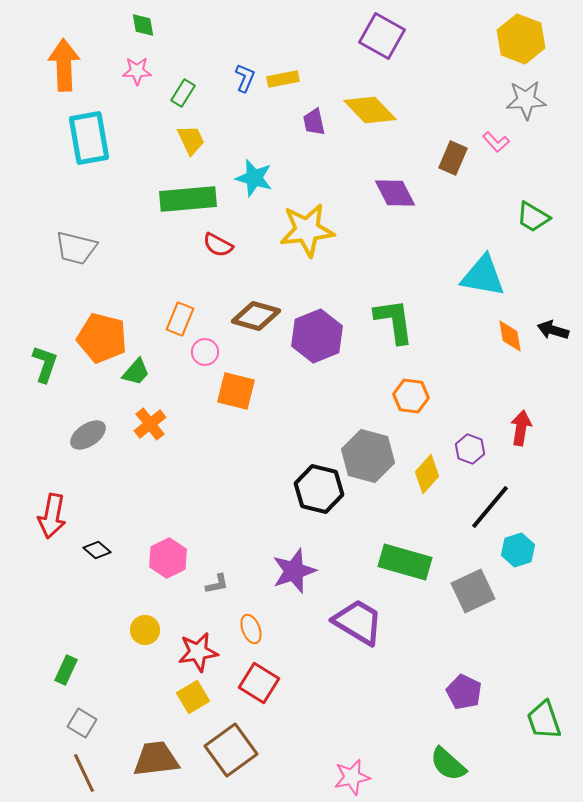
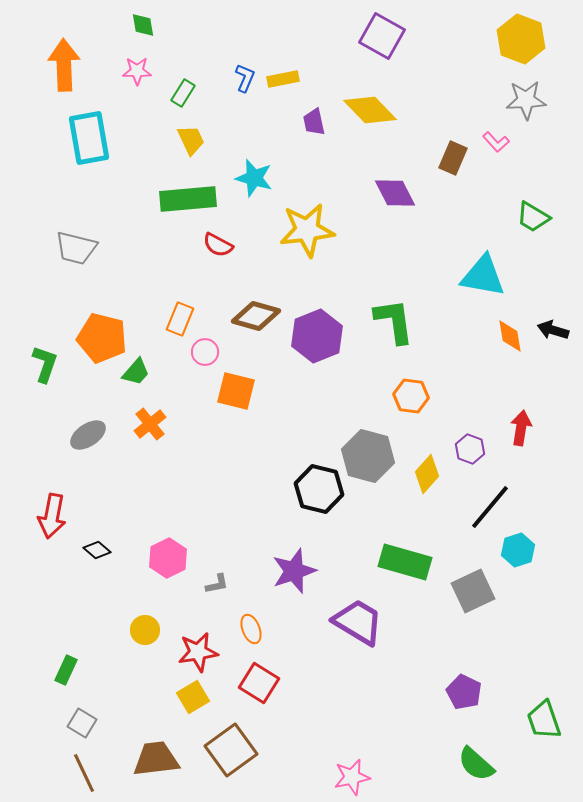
green semicircle at (448, 764): moved 28 px right
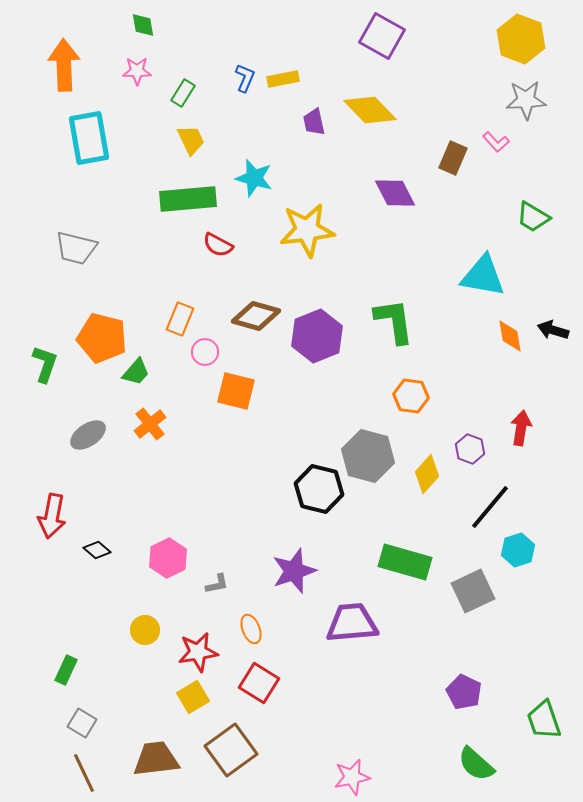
purple trapezoid at (358, 622): moved 6 px left, 1 px down; rotated 36 degrees counterclockwise
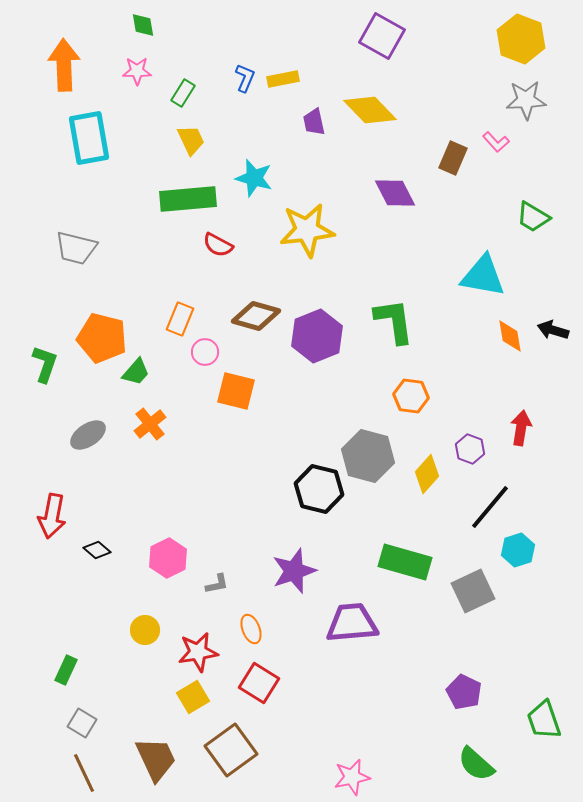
brown trapezoid at (156, 759): rotated 72 degrees clockwise
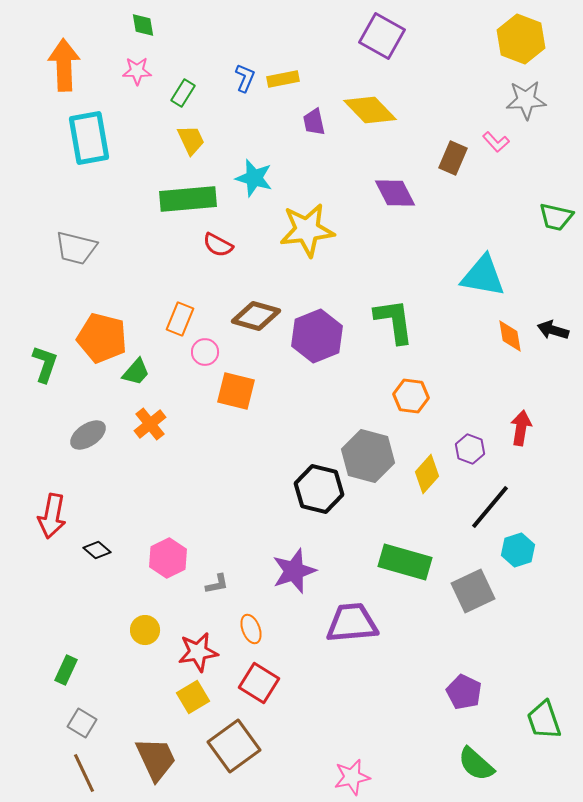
green trapezoid at (533, 217): moved 23 px right; rotated 18 degrees counterclockwise
brown square at (231, 750): moved 3 px right, 4 px up
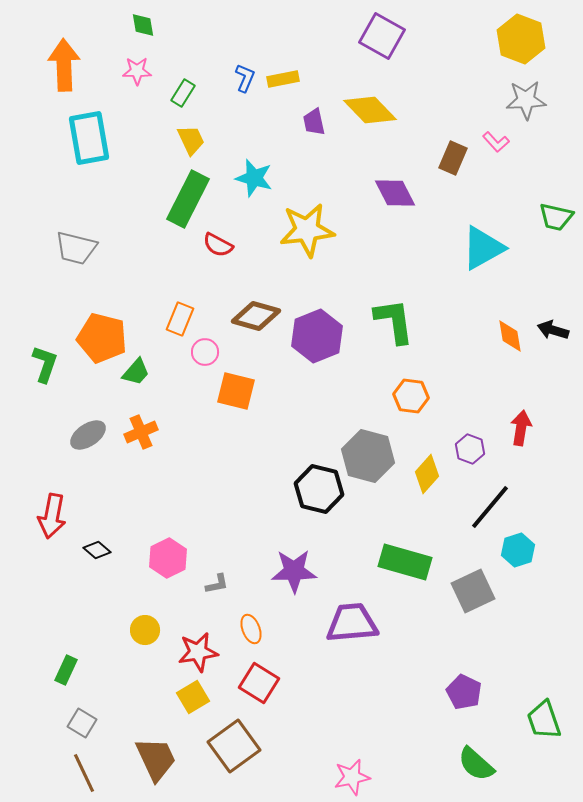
green rectangle at (188, 199): rotated 58 degrees counterclockwise
cyan triangle at (483, 276): moved 28 px up; rotated 39 degrees counterclockwise
orange cross at (150, 424): moved 9 px left, 8 px down; rotated 16 degrees clockwise
purple star at (294, 571): rotated 18 degrees clockwise
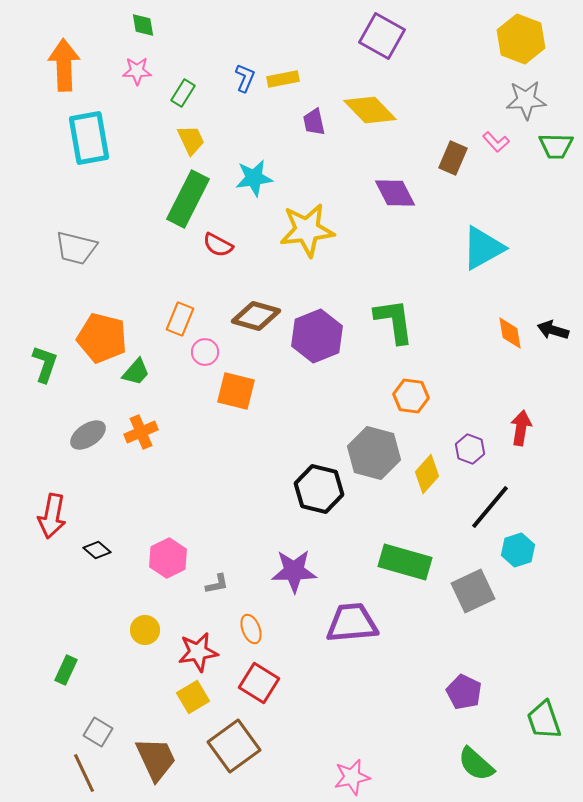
cyan star at (254, 178): rotated 24 degrees counterclockwise
green trapezoid at (556, 217): moved 71 px up; rotated 12 degrees counterclockwise
orange diamond at (510, 336): moved 3 px up
gray hexagon at (368, 456): moved 6 px right, 3 px up
gray square at (82, 723): moved 16 px right, 9 px down
